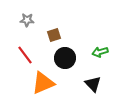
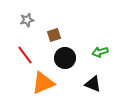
gray star: rotated 16 degrees counterclockwise
black triangle: rotated 24 degrees counterclockwise
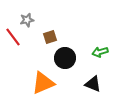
brown square: moved 4 px left, 2 px down
red line: moved 12 px left, 18 px up
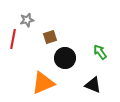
red line: moved 2 px down; rotated 48 degrees clockwise
green arrow: rotated 70 degrees clockwise
black triangle: moved 1 px down
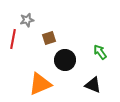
brown square: moved 1 px left, 1 px down
black circle: moved 2 px down
orange triangle: moved 3 px left, 1 px down
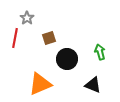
gray star: moved 2 px up; rotated 24 degrees counterclockwise
red line: moved 2 px right, 1 px up
green arrow: rotated 21 degrees clockwise
black circle: moved 2 px right, 1 px up
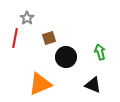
black circle: moved 1 px left, 2 px up
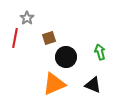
orange triangle: moved 14 px right
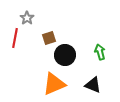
black circle: moved 1 px left, 2 px up
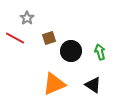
red line: rotated 72 degrees counterclockwise
black circle: moved 6 px right, 4 px up
black triangle: rotated 12 degrees clockwise
